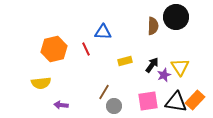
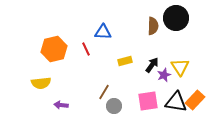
black circle: moved 1 px down
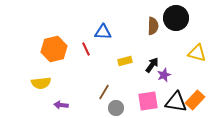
yellow triangle: moved 17 px right, 14 px up; rotated 42 degrees counterclockwise
gray circle: moved 2 px right, 2 px down
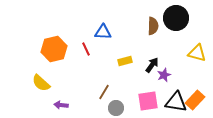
yellow semicircle: rotated 48 degrees clockwise
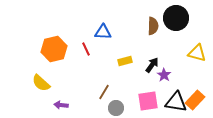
purple star: rotated 16 degrees counterclockwise
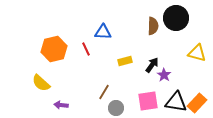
orange rectangle: moved 2 px right, 3 px down
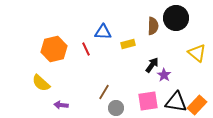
yellow triangle: rotated 24 degrees clockwise
yellow rectangle: moved 3 px right, 17 px up
orange rectangle: moved 2 px down
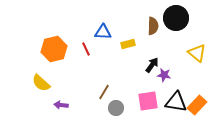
purple star: rotated 24 degrees counterclockwise
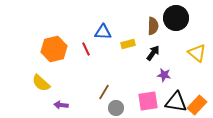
black arrow: moved 1 px right, 12 px up
